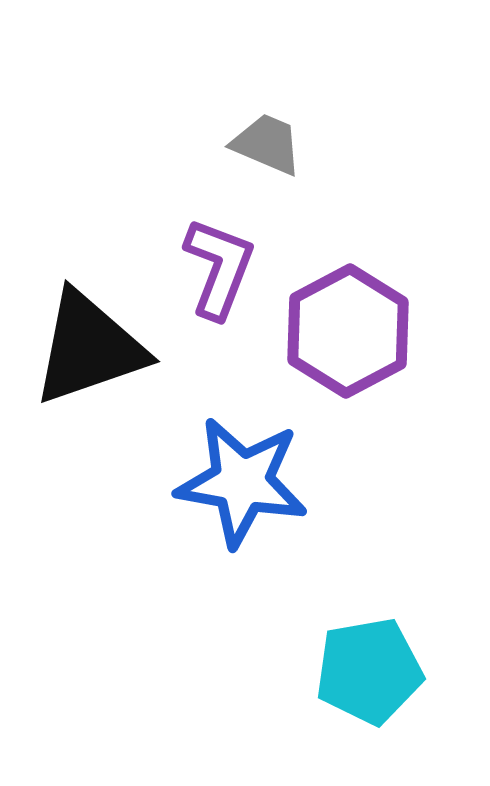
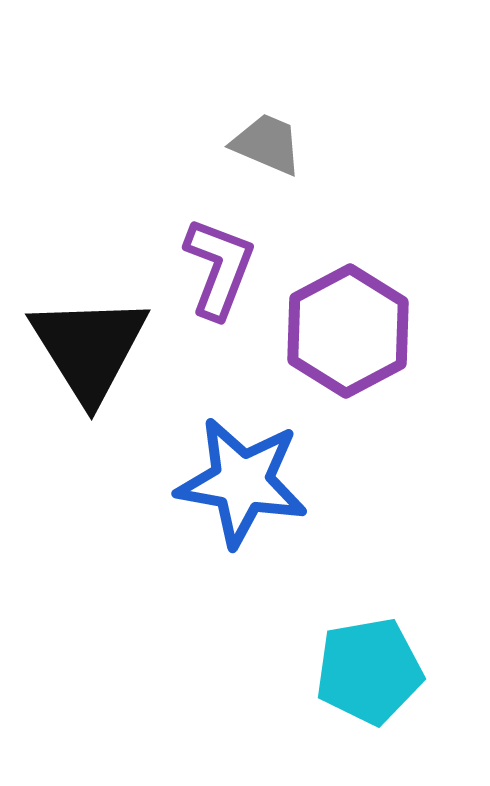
black triangle: rotated 43 degrees counterclockwise
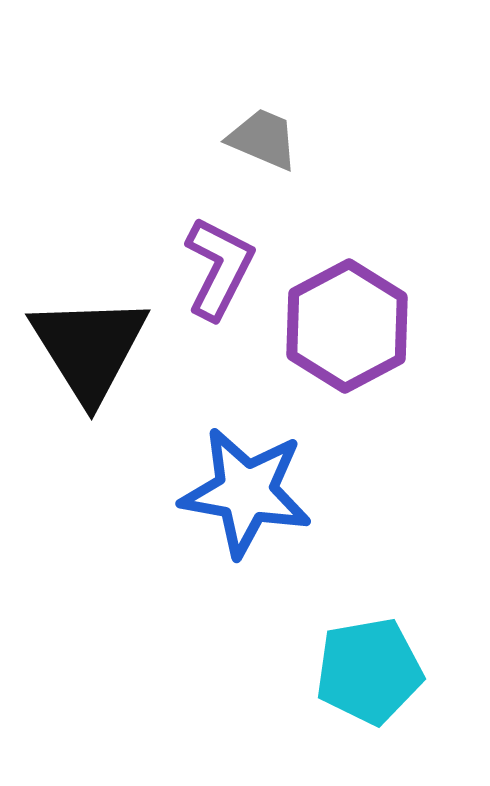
gray trapezoid: moved 4 px left, 5 px up
purple L-shape: rotated 6 degrees clockwise
purple hexagon: moved 1 px left, 5 px up
blue star: moved 4 px right, 10 px down
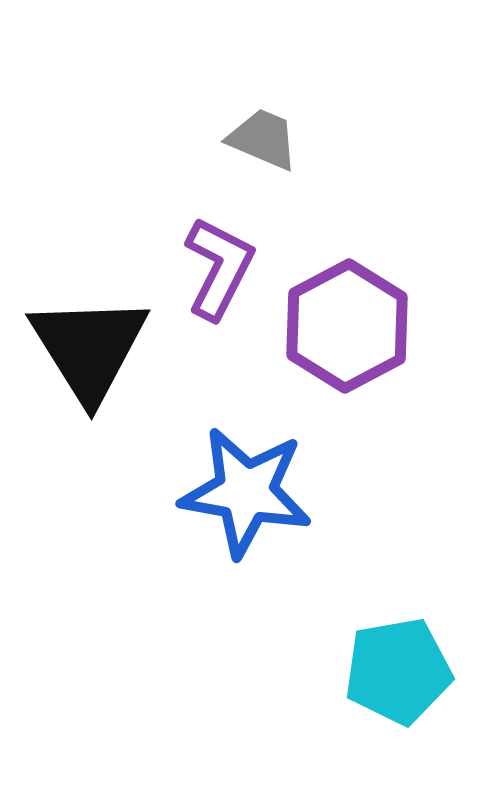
cyan pentagon: moved 29 px right
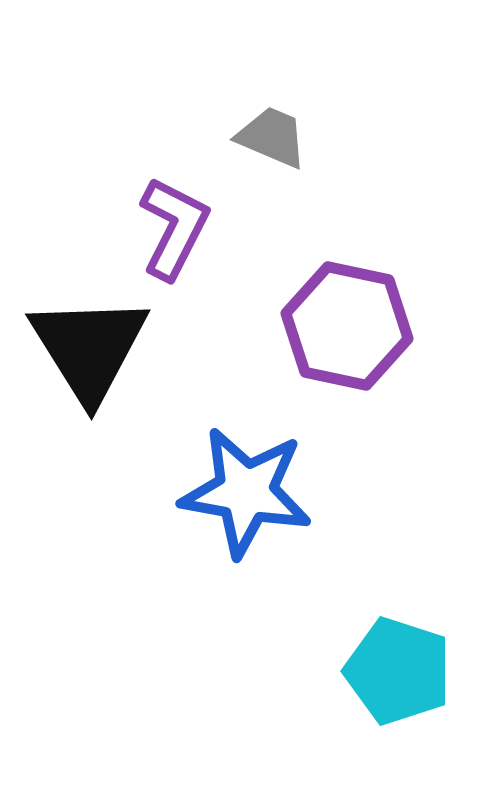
gray trapezoid: moved 9 px right, 2 px up
purple L-shape: moved 45 px left, 40 px up
purple hexagon: rotated 20 degrees counterclockwise
cyan pentagon: rotated 28 degrees clockwise
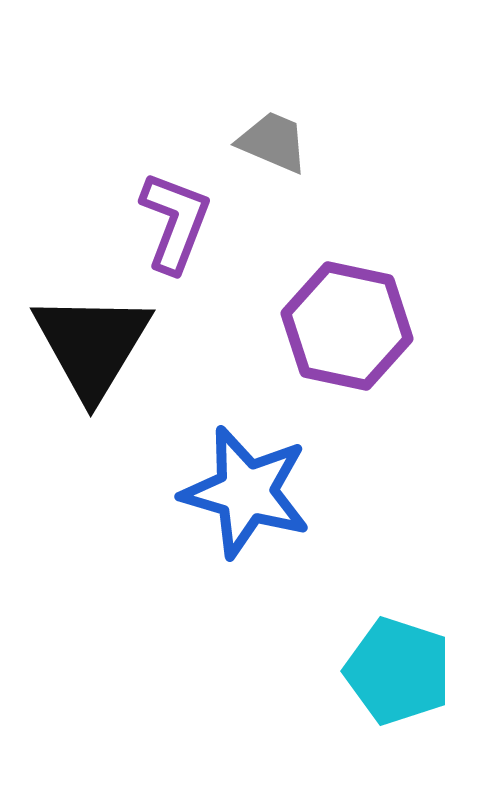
gray trapezoid: moved 1 px right, 5 px down
purple L-shape: moved 1 px right, 6 px up; rotated 6 degrees counterclockwise
black triangle: moved 3 px right, 3 px up; rotated 3 degrees clockwise
blue star: rotated 6 degrees clockwise
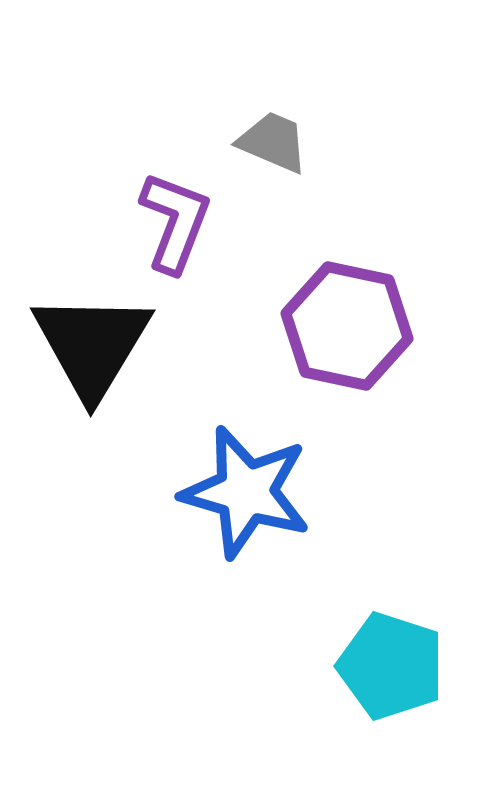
cyan pentagon: moved 7 px left, 5 px up
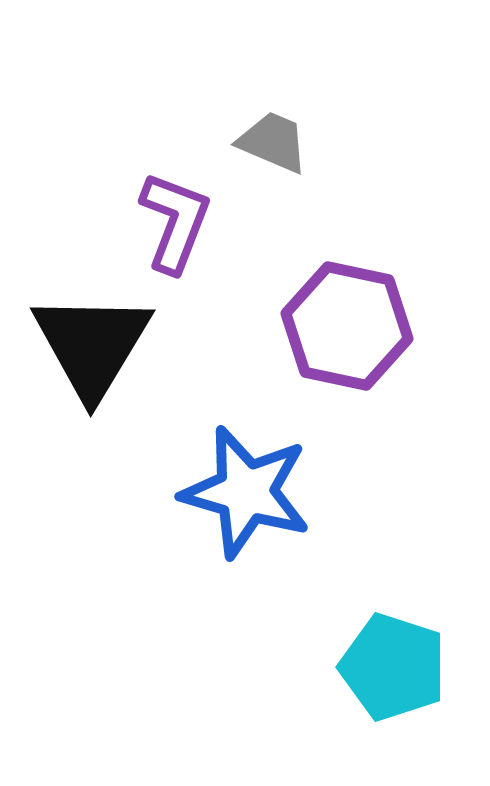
cyan pentagon: moved 2 px right, 1 px down
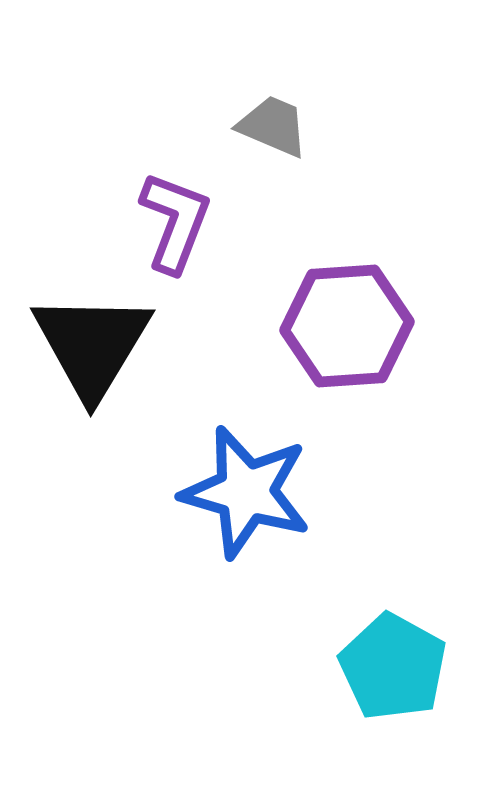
gray trapezoid: moved 16 px up
purple hexagon: rotated 16 degrees counterclockwise
cyan pentagon: rotated 11 degrees clockwise
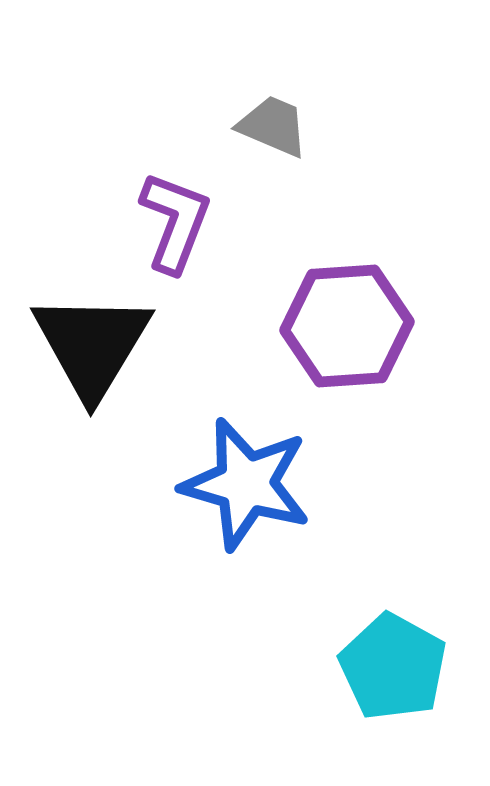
blue star: moved 8 px up
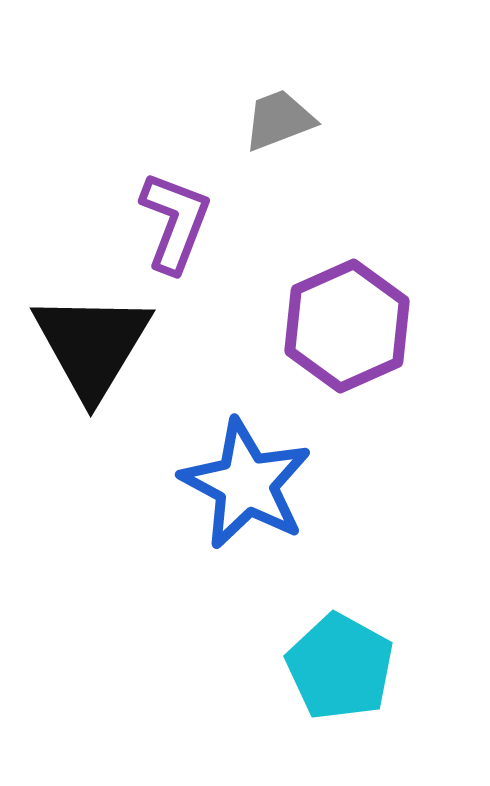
gray trapezoid: moved 6 px right, 6 px up; rotated 44 degrees counterclockwise
purple hexagon: rotated 20 degrees counterclockwise
blue star: rotated 12 degrees clockwise
cyan pentagon: moved 53 px left
